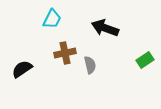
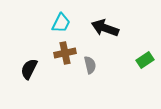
cyan trapezoid: moved 9 px right, 4 px down
black semicircle: moved 7 px right; rotated 30 degrees counterclockwise
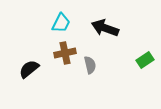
black semicircle: rotated 25 degrees clockwise
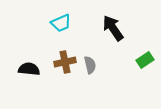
cyan trapezoid: rotated 40 degrees clockwise
black arrow: moved 8 px right; rotated 36 degrees clockwise
brown cross: moved 9 px down
black semicircle: rotated 45 degrees clockwise
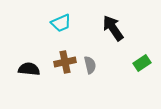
green rectangle: moved 3 px left, 3 px down
